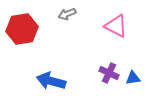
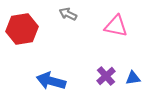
gray arrow: moved 1 px right; rotated 48 degrees clockwise
pink triangle: rotated 15 degrees counterclockwise
purple cross: moved 3 px left, 3 px down; rotated 24 degrees clockwise
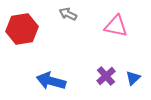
blue triangle: rotated 35 degrees counterclockwise
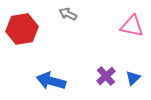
pink triangle: moved 16 px right
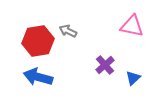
gray arrow: moved 17 px down
red hexagon: moved 16 px right, 12 px down
purple cross: moved 1 px left, 11 px up
blue arrow: moved 13 px left, 4 px up
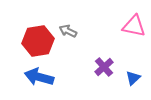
pink triangle: moved 2 px right
purple cross: moved 1 px left, 2 px down
blue arrow: moved 1 px right
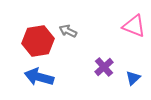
pink triangle: rotated 10 degrees clockwise
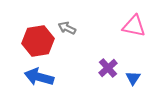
pink triangle: rotated 10 degrees counterclockwise
gray arrow: moved 1 px left, 3 px up
purple cross: moved 4 px right, 1 px down
blue triangle: rotated 14 degrees counterclockwise
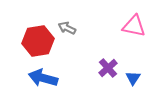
blue arrow: moved 4 px right, 1 px down
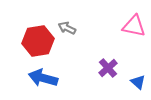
blue triangle: moved 5 px right, 4 px down; rotated 21 degrees counterclockwise
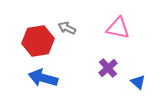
pink triangle: moved 16 px left, 2 px down
